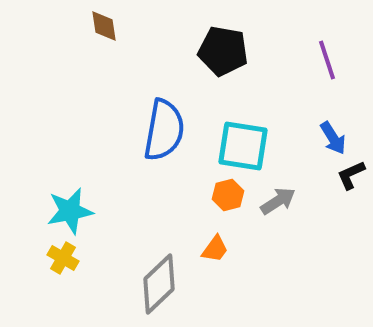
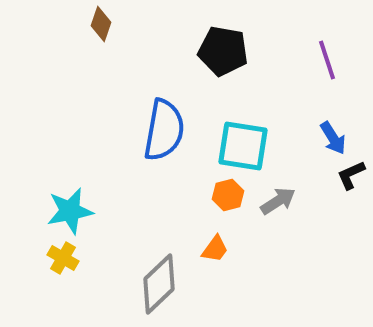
brown diamond: moved 3 px left, 2 px up; rotated 28 degrees clockwise
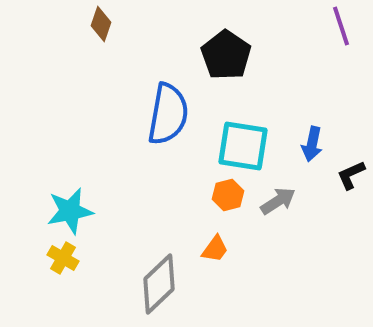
black pentagon: moved 3 px right, 4 px down; rotated 24 degrees clockwise
purple line: moved 14 px right, 34 px up
blue semicircle: moved 4 px right, 16 px up
blue arrow: moved 21 px left, 6 px down; rotated 44 degrees clockwise
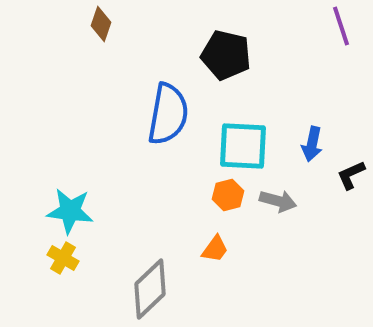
black pentagon: rotated 21 degrees counterclockwise
cyan square: rotated 6 degrees counterclockwise
gray arrow: rotated 48 degrees clockwise
cyan star: rotated 18 degrees clockwise
gray diamond: moved 9 px left, 5 px down
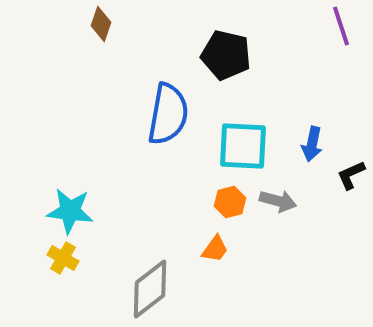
orange hexagon: moved 2 px right, 7 px down
gray diamond: rotated 6 degrees clockwise
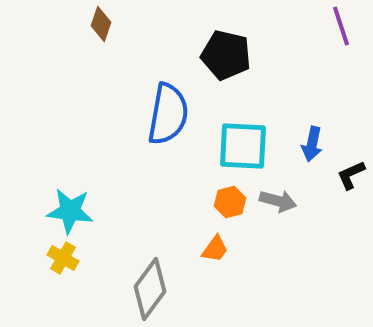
gray diamond: rotated 16 degrees counterclockwise
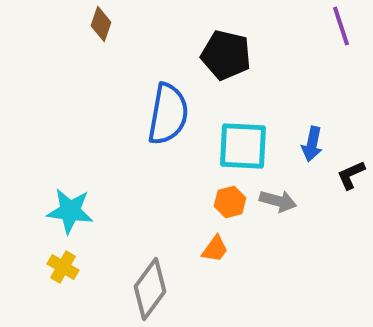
yellow cross: moved 9 px down
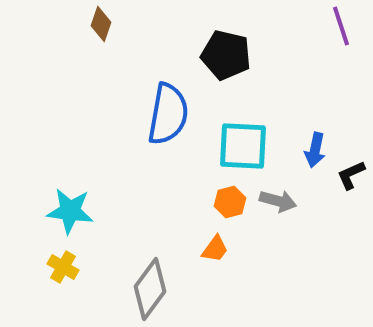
blue arrow: moved 3 px right, 6 px down
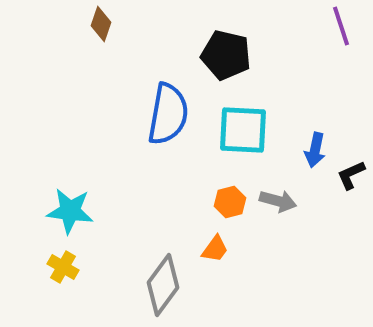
cyan square: moved 16 px up
gray diamond: moved 13 px right, 4 px up
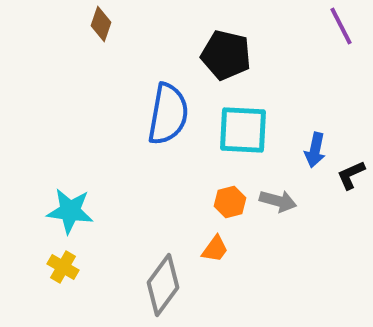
purple line: rotated 9 degrees counterclockwise
